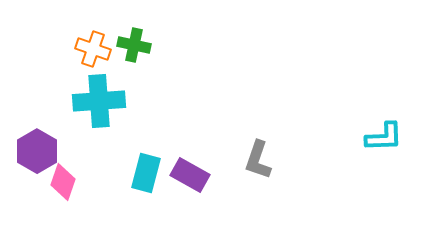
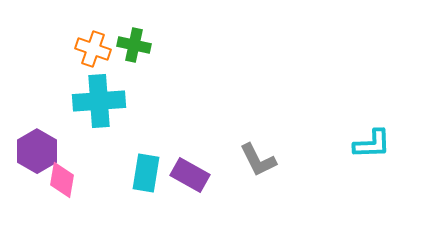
cyan L-shape: moved 12 px left, 7 px down
gray L-shape: rotated 45 degrees counterclockwise
cyan rectangle: rotated 6 degrees counterclockwise
pink diamond: moved 1 px left, 2 px up; rotated 9 degrees counterclockwise
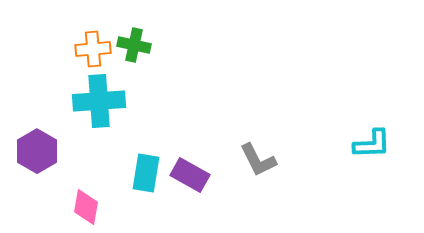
orange cross: rotated 24 degrees counterclockwise
pink diamond: moved 24 px right, 27 px down
